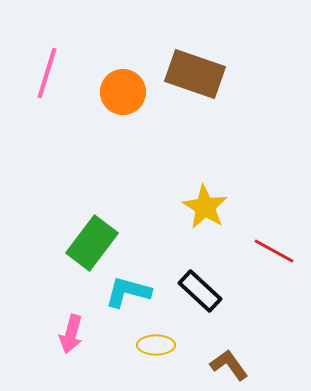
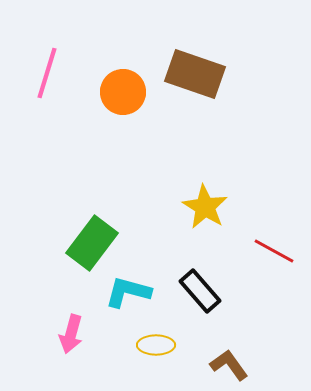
black rectangle: rotated 6 degrees clockwise
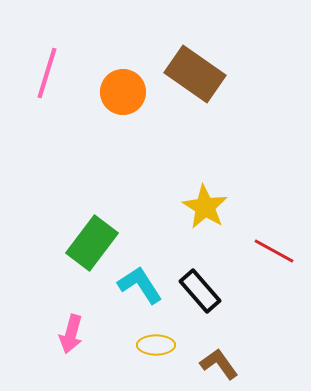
brown rectangle: rotated 16 degrees clockwise
cyan L-shape: moved 12 px right, 7 px up; rotated 42 degrees clockwise
brown L-shape: moved 10 px left, 1 px up
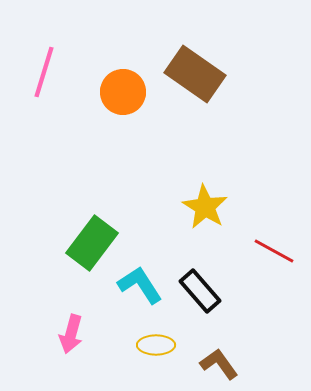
pink line: moved 3 px left, 1 px up
